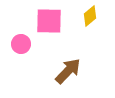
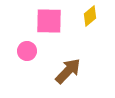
pink circle: moved 6 px right, 7 px down
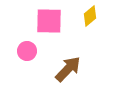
brown arrow: moved 2 px up
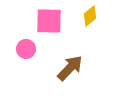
pink circle: moved 1 px left, 2 px up
brown arrow: moved 2 px right, 1 px up
